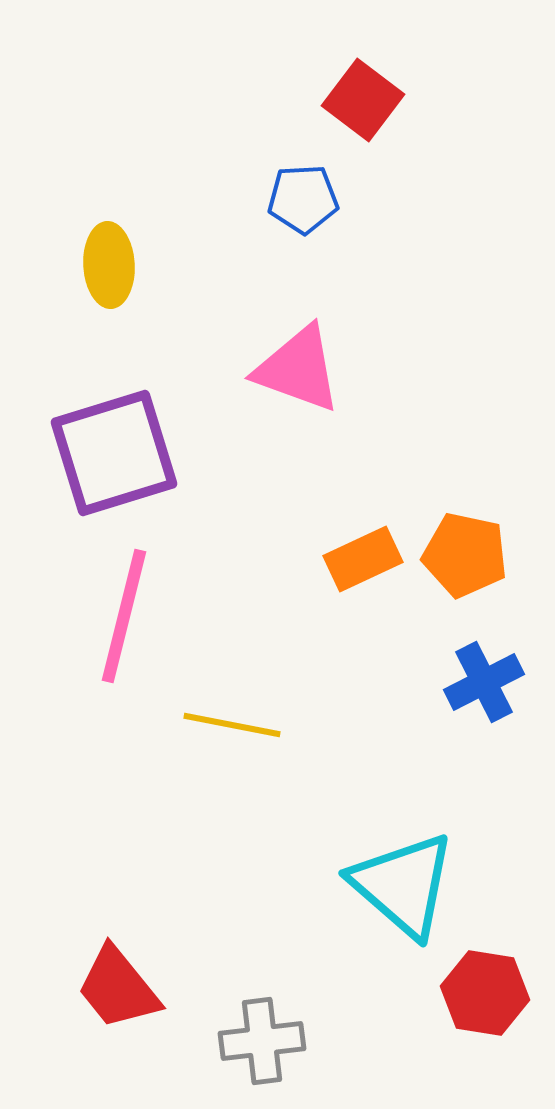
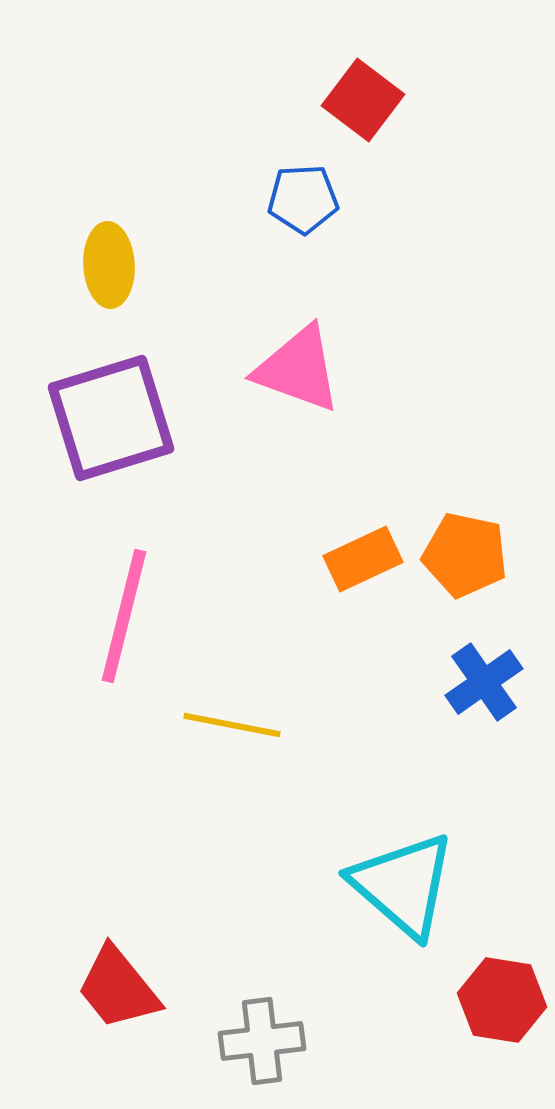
purple square: moved 3 px left, 35 px up
blue cross: rotated 8 degrees counterclockwise
red hexagon: moved 17 px right, 7 px down
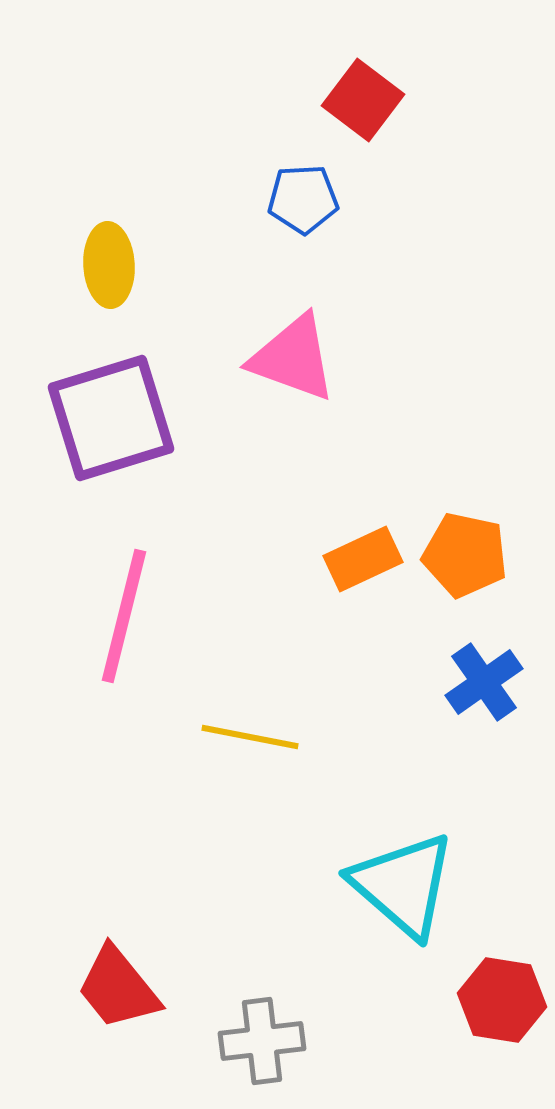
pink triangle: moved 5 px left, 11 px up
yellow line: moved 18 px right, 12 px down
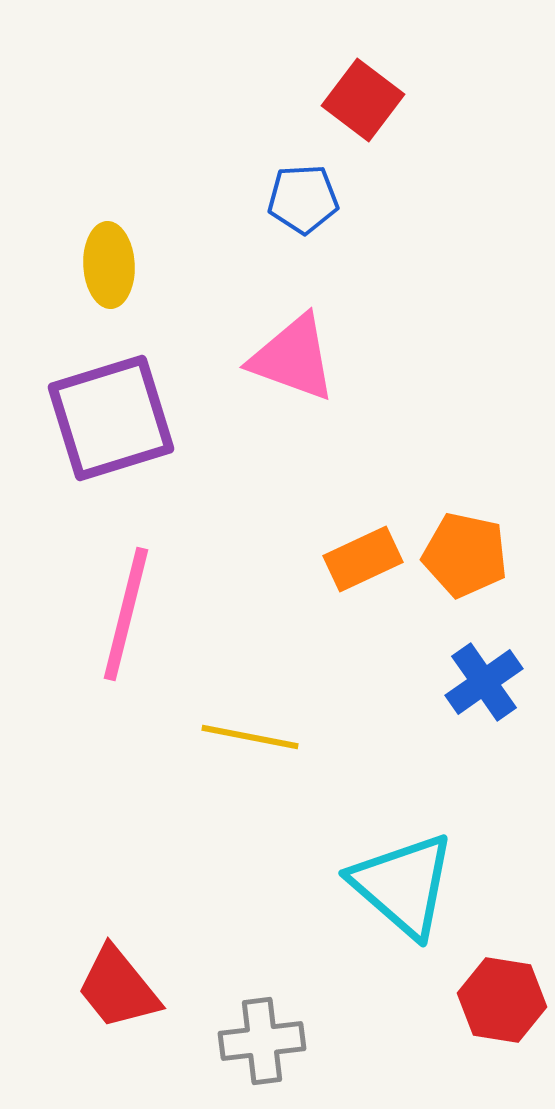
pink line: moved 2 px right, 2 px up
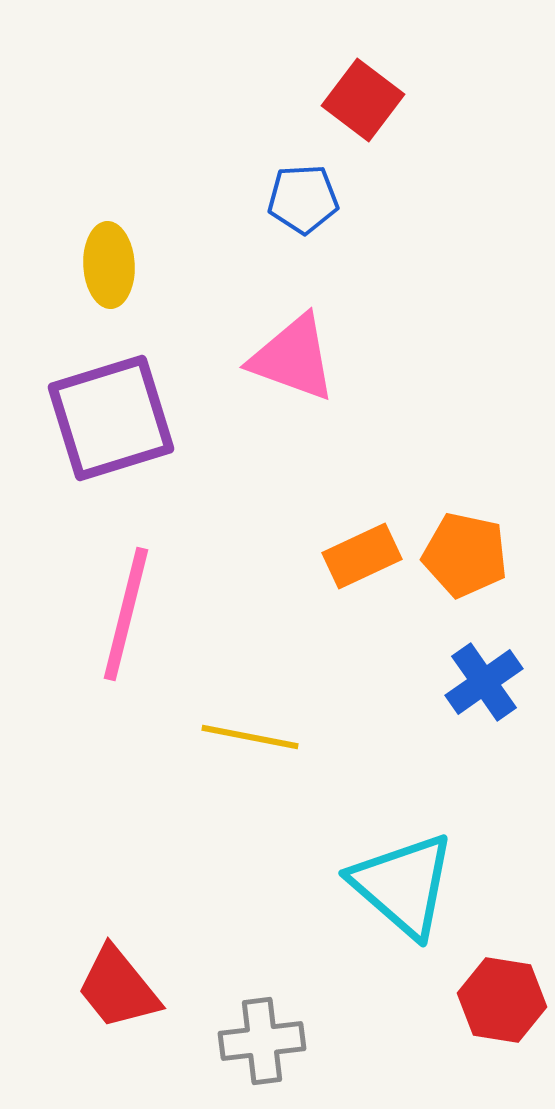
orange rectangle: moved 1 px left, 3 px up
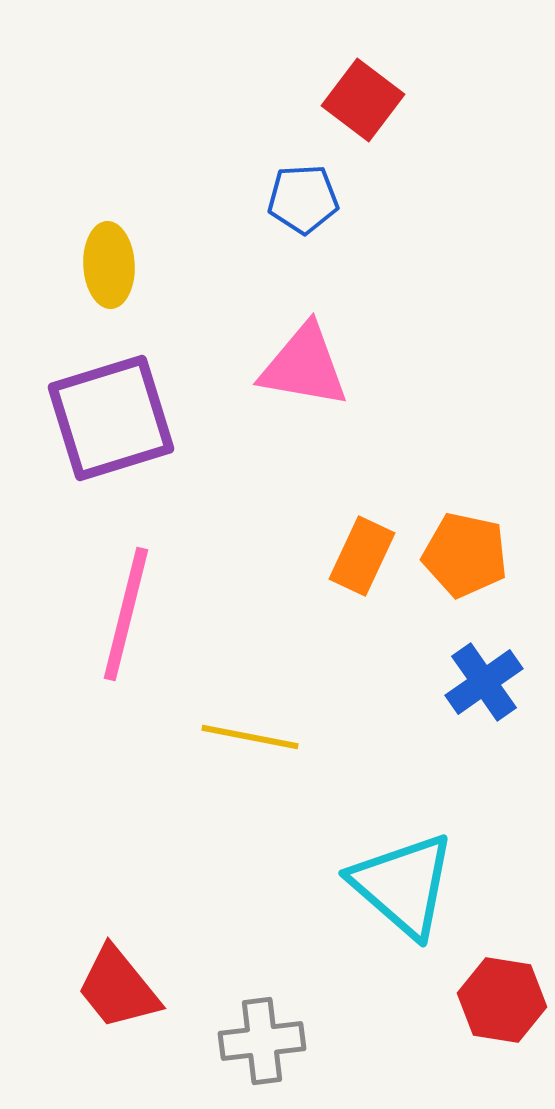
pink triangle: moved 11 px right, 8 px down; rotated 10 degrees counterclockwise
orange rectangle: rotated 40 degrees counterclockwise
